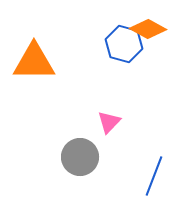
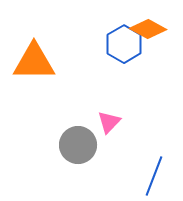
blue hexagon: rotated 15 degrees clockwise
gray circle: moved 2 px left, 12 px up
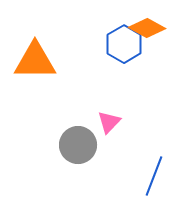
orange diamond: moved 1 px left, 1 px up
orange triangle: moved 1 px right, 1 px up
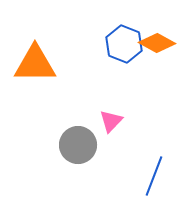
orange diamond: moved 10 px right, 15 px down
blue hexagon: rotated 9 degrees counterclockwise
orange triangle: moved 3 px down
pink triangle: moved 2 px right, 1 px up
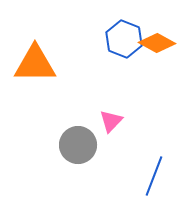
blue hexagon: moved 5 px up
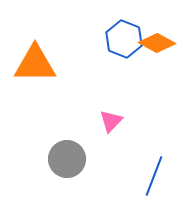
gray circle: moved 11 px left, 14 px down
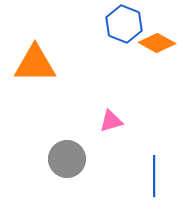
blue hexagon: moved 15 px up
pink triangle: rotated 30 degrees clockwise
blue line: rotated 21 degrees counterclockwise
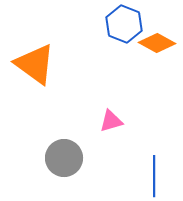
orange triangle: rotated 36 degrees clockwise
gray circle: moved 3 px left, 1 px up
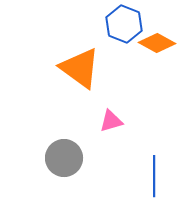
orange triangle: moved 45 px right, 4 px down
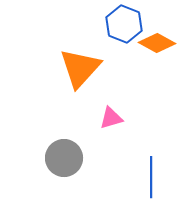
orange triangle: rotated 36 degrees clockwise
pink triangle: moved 3 px up
blue line: moved 3 px left, 1 px down
